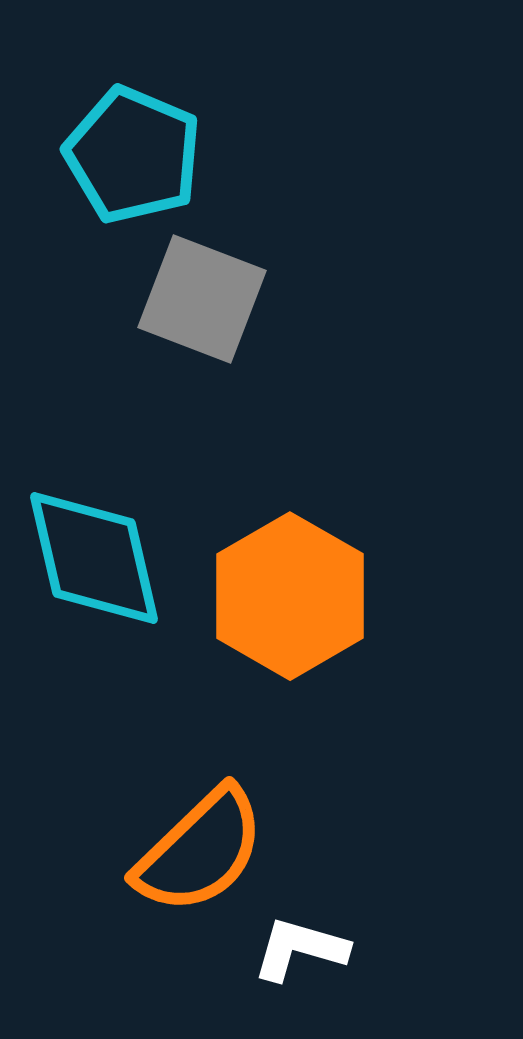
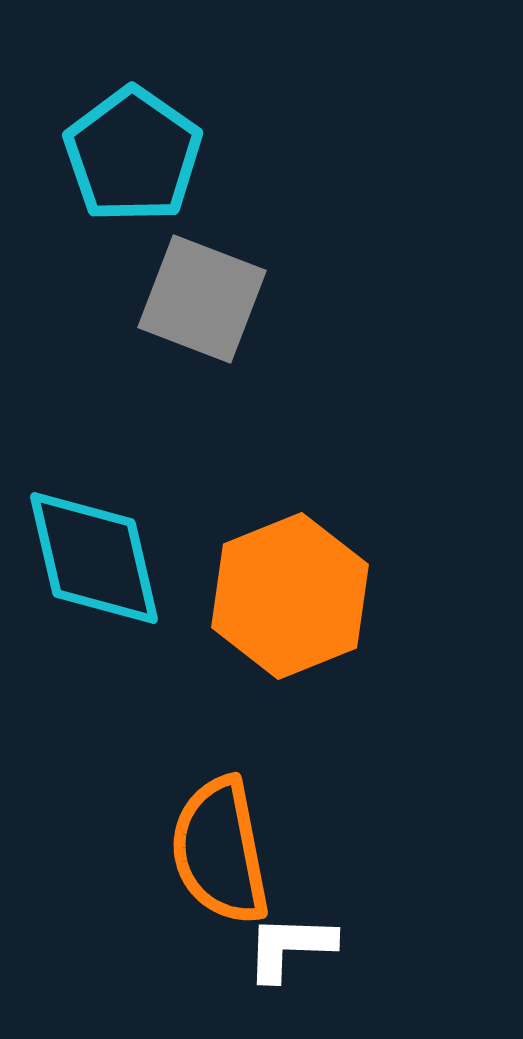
cyan pentagon: rotated 12 degrees clockwise
orange hexagon: rotated 8 degrees clockwise
orange semicircle: moved 20 px right; rotated 123 degrees clockwise
white L-shape: moved 10 px left, 2 px up; rotated 14 degrees counterclockwise
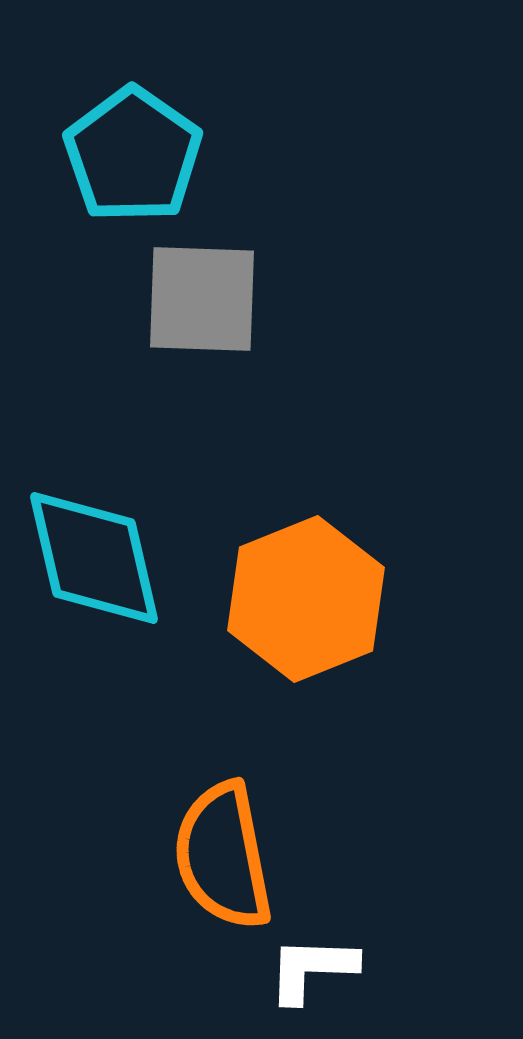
gray square: rotated 19 degrees counterclockwise
orange hexagon: moved 16 px right, 3 px down
orange semicircle: moved 3 px right, 5 px down
white L-shape: moved 22 px right, 22 px down
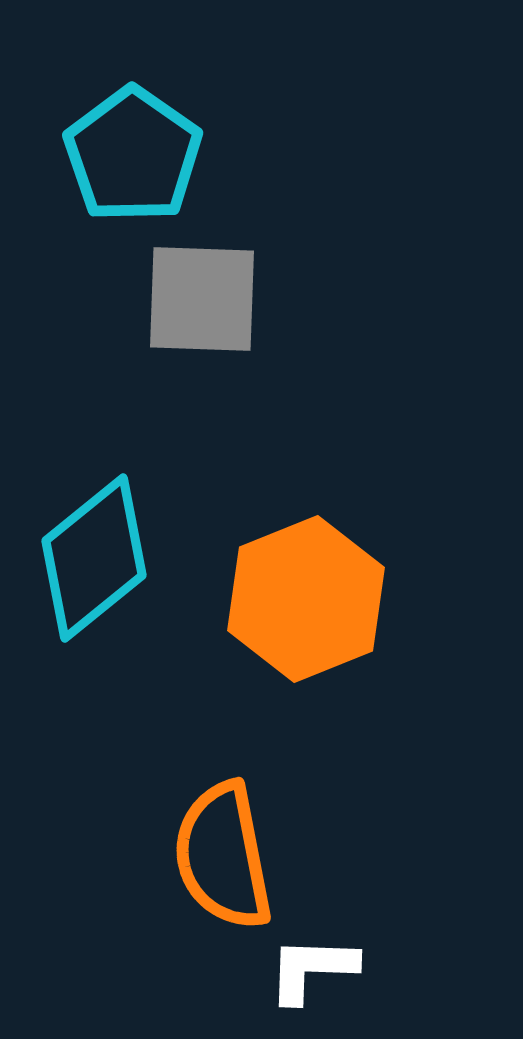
cyan diamond: rotated 64 degrees clockwise
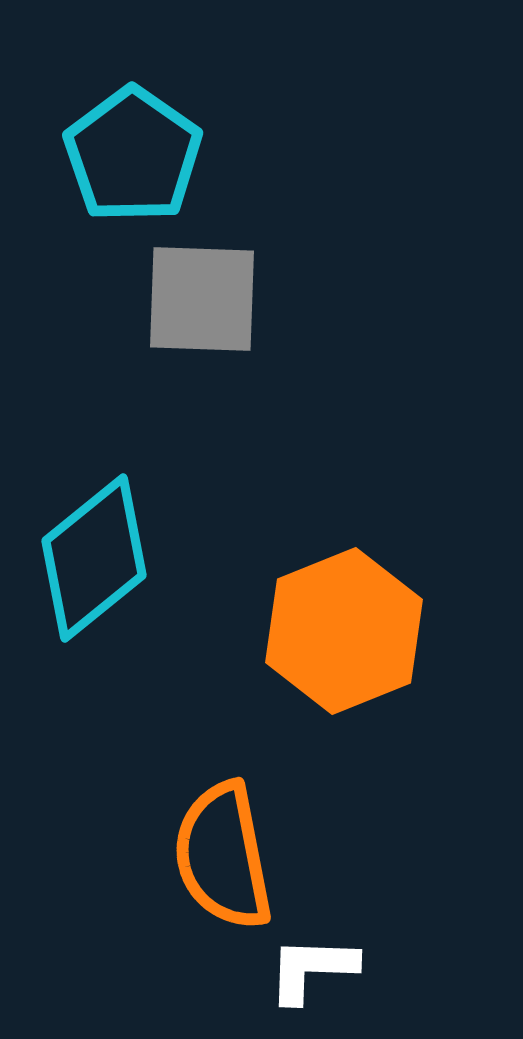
orange hexagon: moved 38 px right, 32 px down
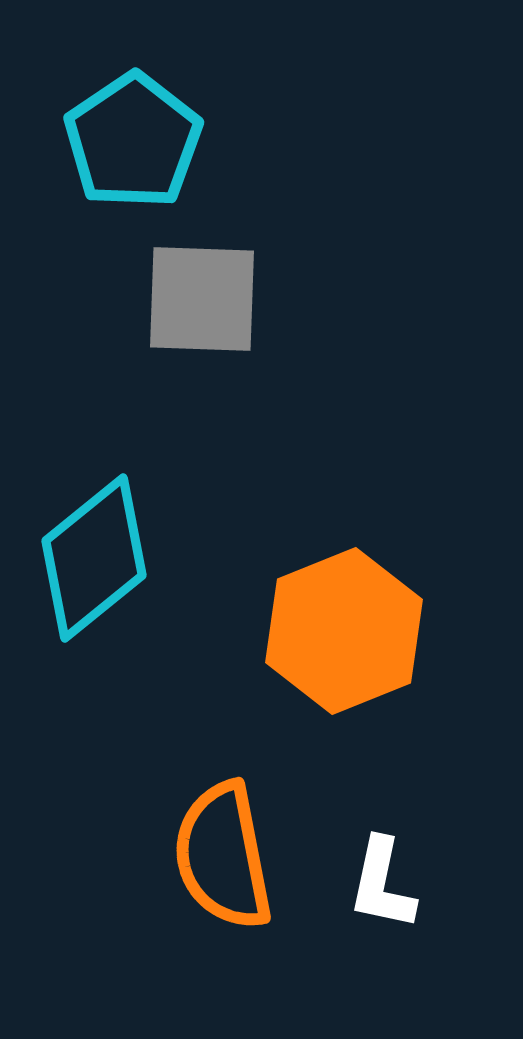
cyan pentagon: moved 14 px up; rotated 3 degrees clockwise
white L-shape: moved 70 px right, 85 px up; rotated 80 degrees counterclockwise
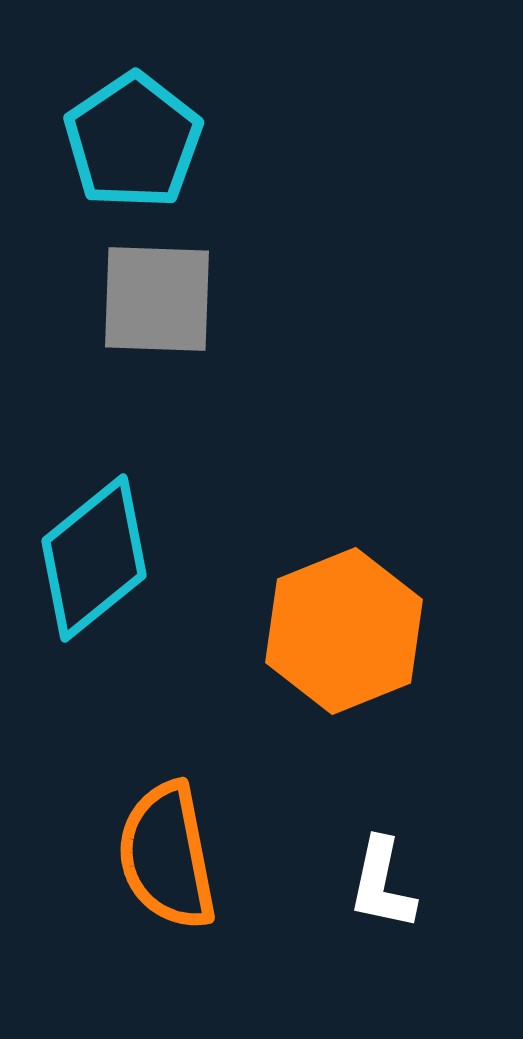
gray square: moved 45 px left
orange semicircle: moved 56 px left
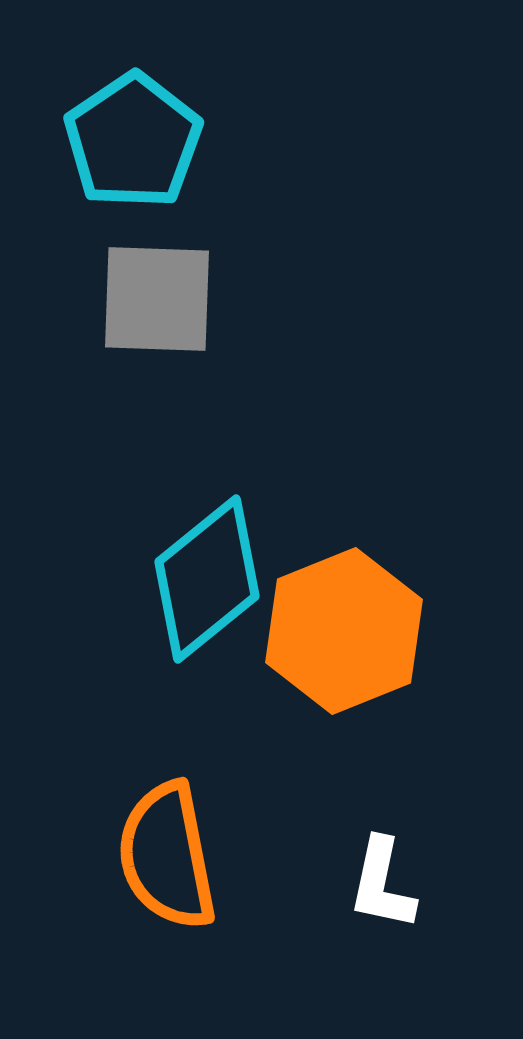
cyan diamond: moved 113 px right, 21 px down
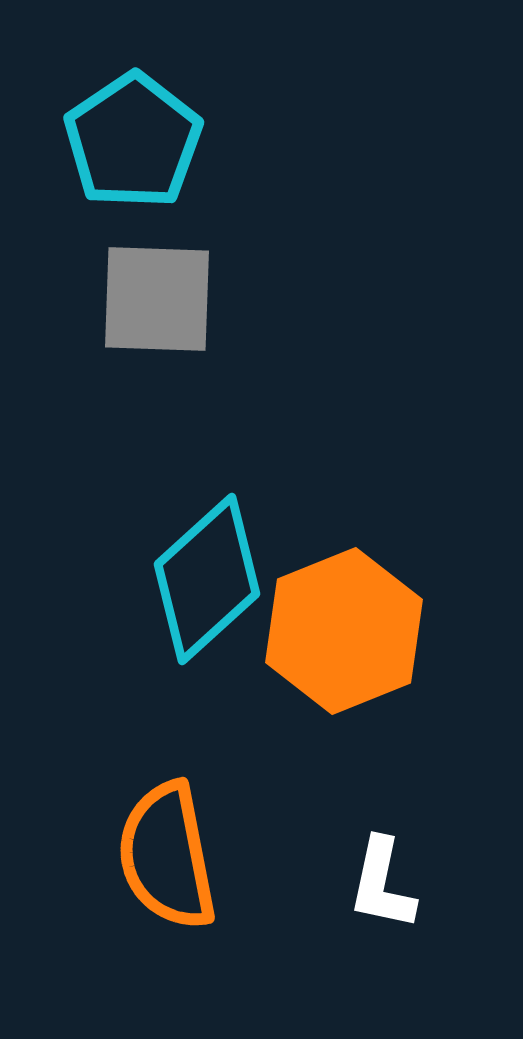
cyan diamond: rotated 3 degrees counterclockwise
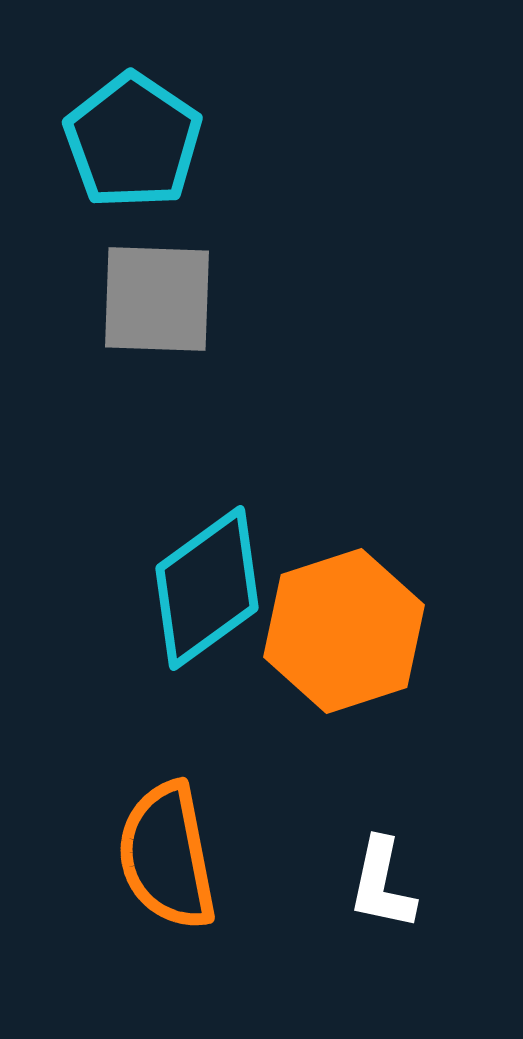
cyan pentagon: rotated 4 degrees counterclockwise
cyan diamond: moved 9 px down; rotated 6 degrees clockwise
orange hexagon: rotated 4 degrees clockwise
